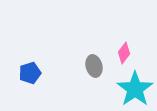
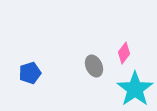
gray ellipse: rotated 10 degrees counterclockwise
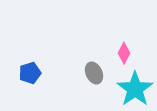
pink diamond: rotated 10 degrees counterclockwise
gray ellipse: moved 7 px down
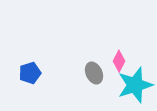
pink diamond: moved 5 px left, 8 px down
cyan star: moved 4 px up; rotated 18 degrees clockwise
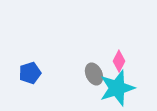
gray ellipse: moved 1 px down
cyan star: moved 18 px left, 3 px down
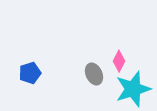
cyan star: moved 16 px right, 1 px down
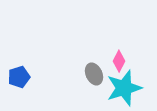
blue pentagon: moved 11 px left, 4 px down
cyan star: moved 9 px left, 1 px up
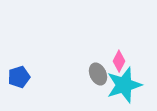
gray ellipse: moved 4 px right
cyan star: moved 3 px up
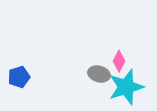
gray ellipse: moved 1 px right; rotated 50 degrees counterclockwise
cyan star: moved 2 px right, 2 px down
